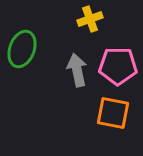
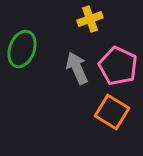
pink pentagon: rotated 24 degrees clockwise
gray arrow: moved 2 px up; rotated 12 degrees counterclockwise
orange square: moved 1 px left, 1 px up; rotated 20 degrees clockwise
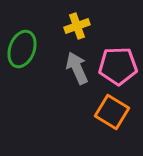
yellow cross: moved 13 px left, 7 px down
pink pentagon: rotated 27 degrees counterclockwise
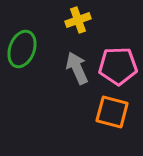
yellow cross: moved 1 px right, 6 px up
orange square: rotated 16 degrees counterclockwise
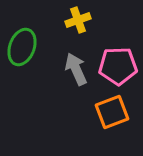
green ellipse: moved 2 px up
gray arrow: moved 1 px left, 1 px down
orange square: rotated 36 degrees counterclockwise
